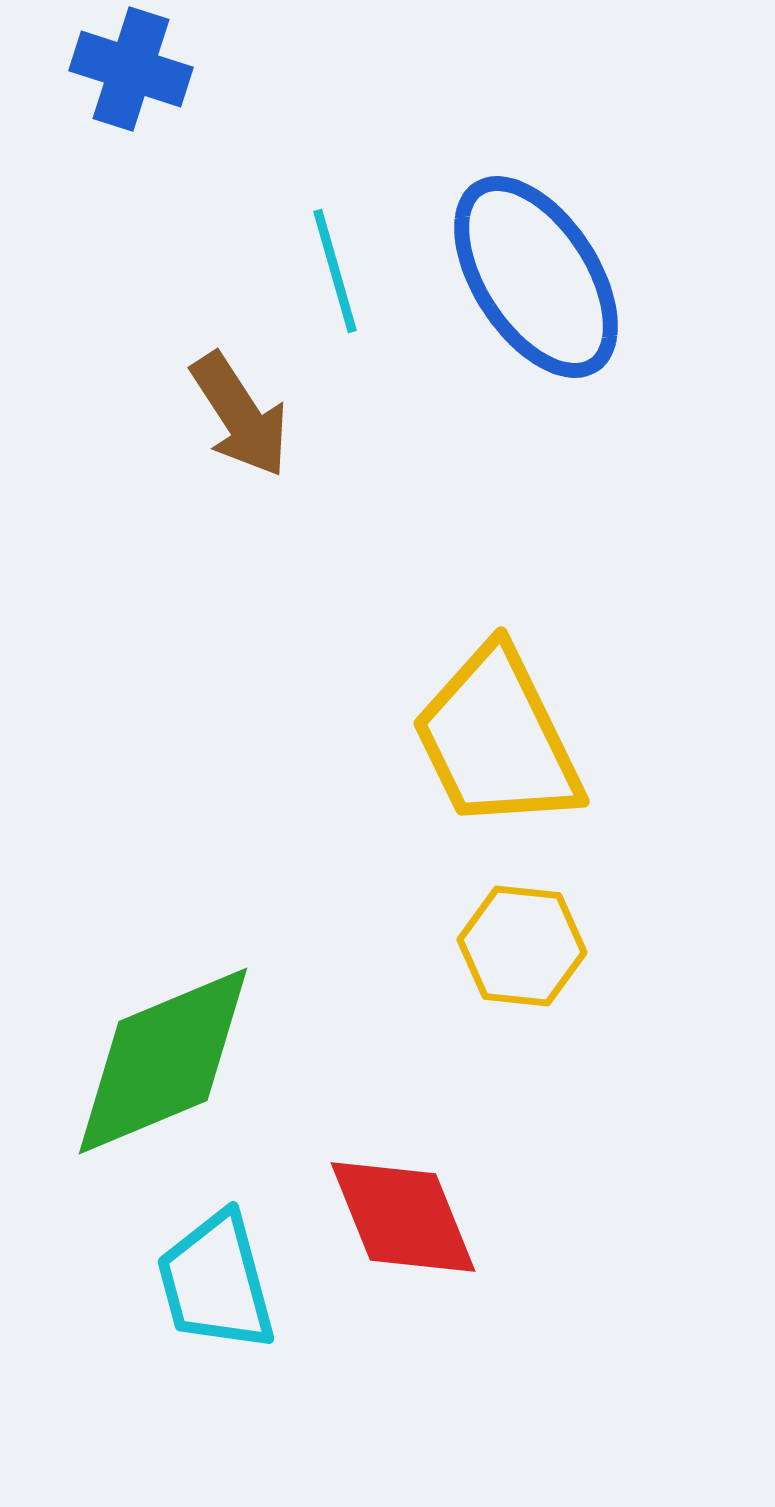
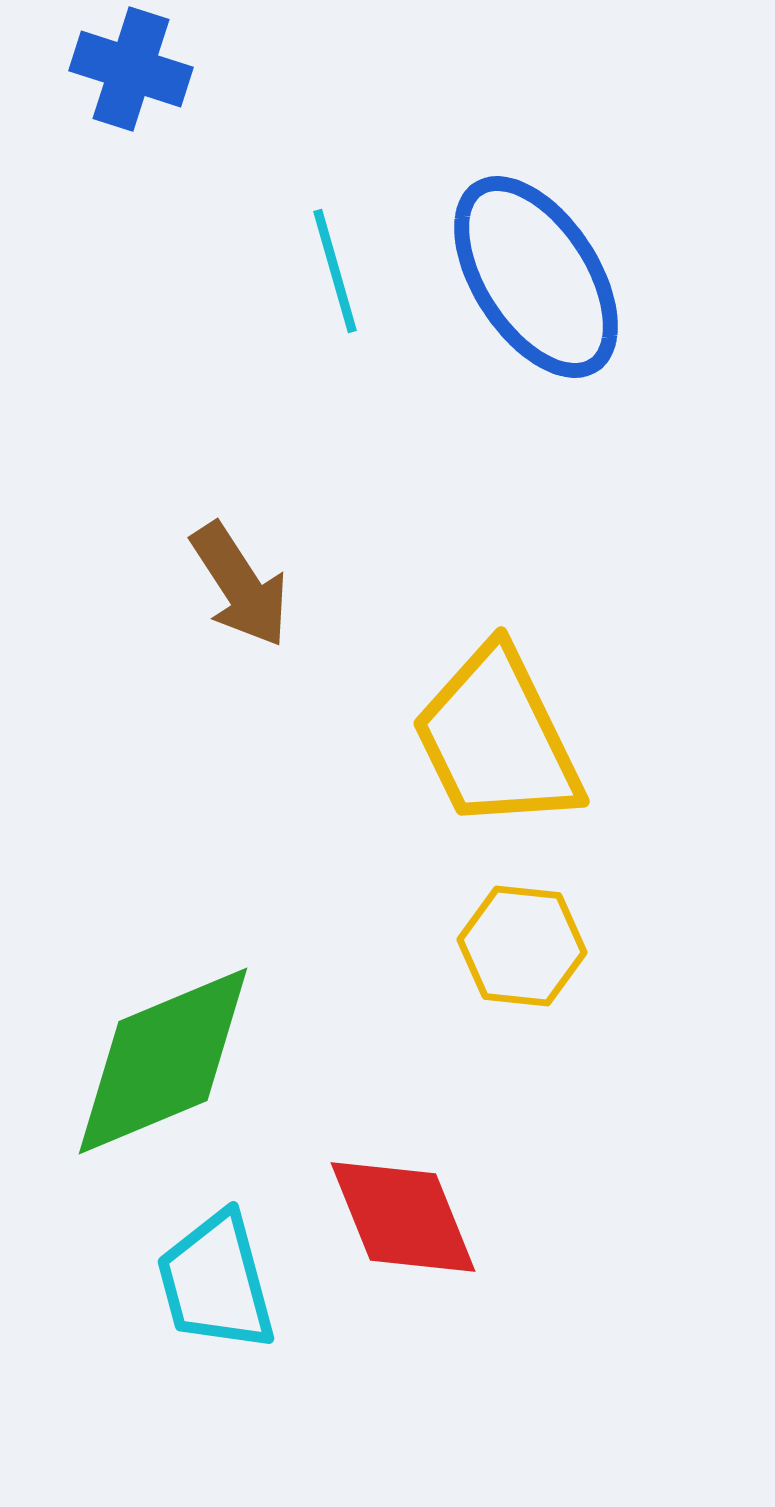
brown arrow: moved 170 px down
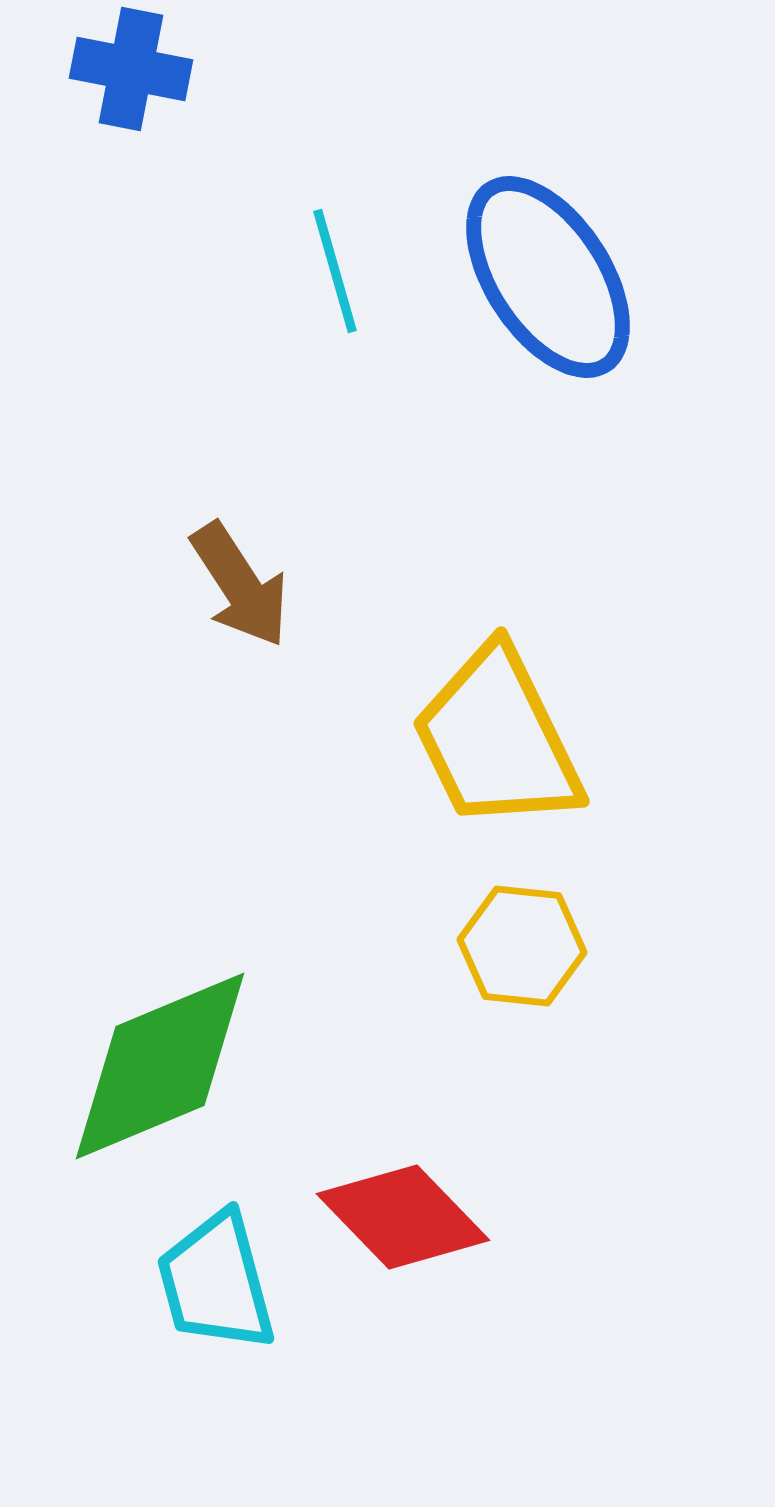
blue cross: rotated 7 degrees counterclockwise
blue ellipse: moved 12 px right
green diamond: moved 3 px left, 5 px down
red diamond: rotated 22 degrees counterclockwise
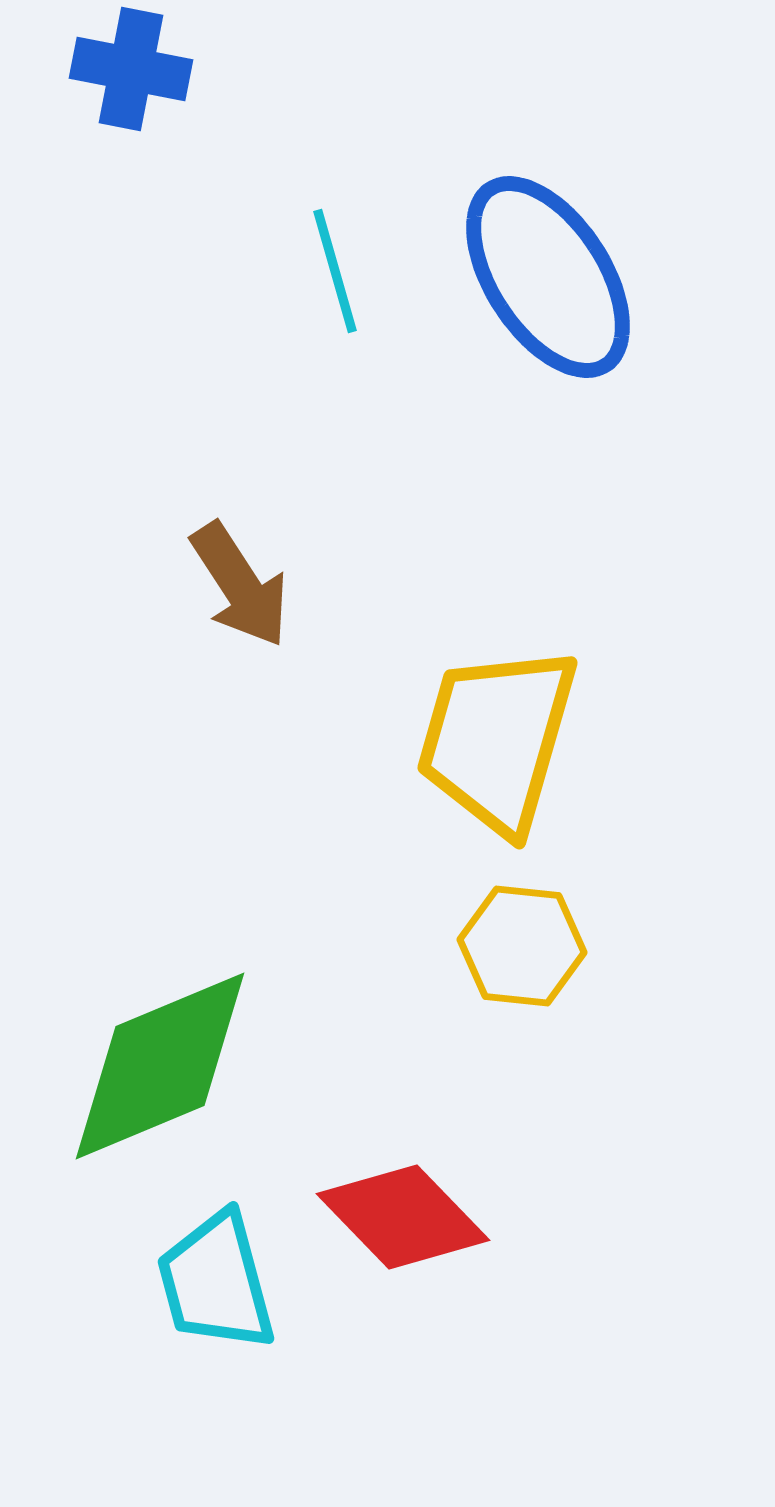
yellow trapezoid: rotated 42 degrees clockwise
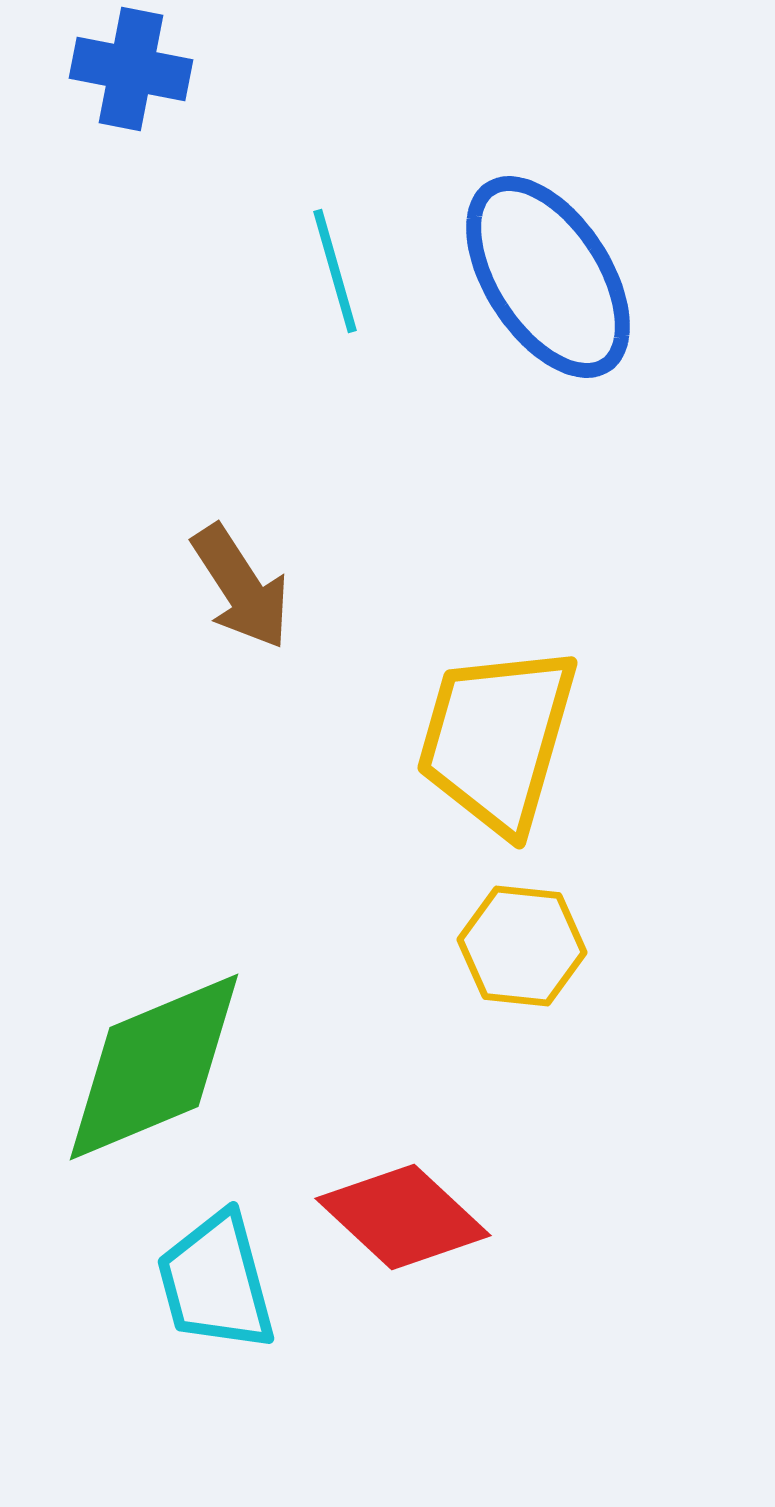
brown arrow: moved 1 px right, 2 px down
green diamond: moved 6 px left, 1 px down
red diamond: rotated 3 degrees counterclockwise
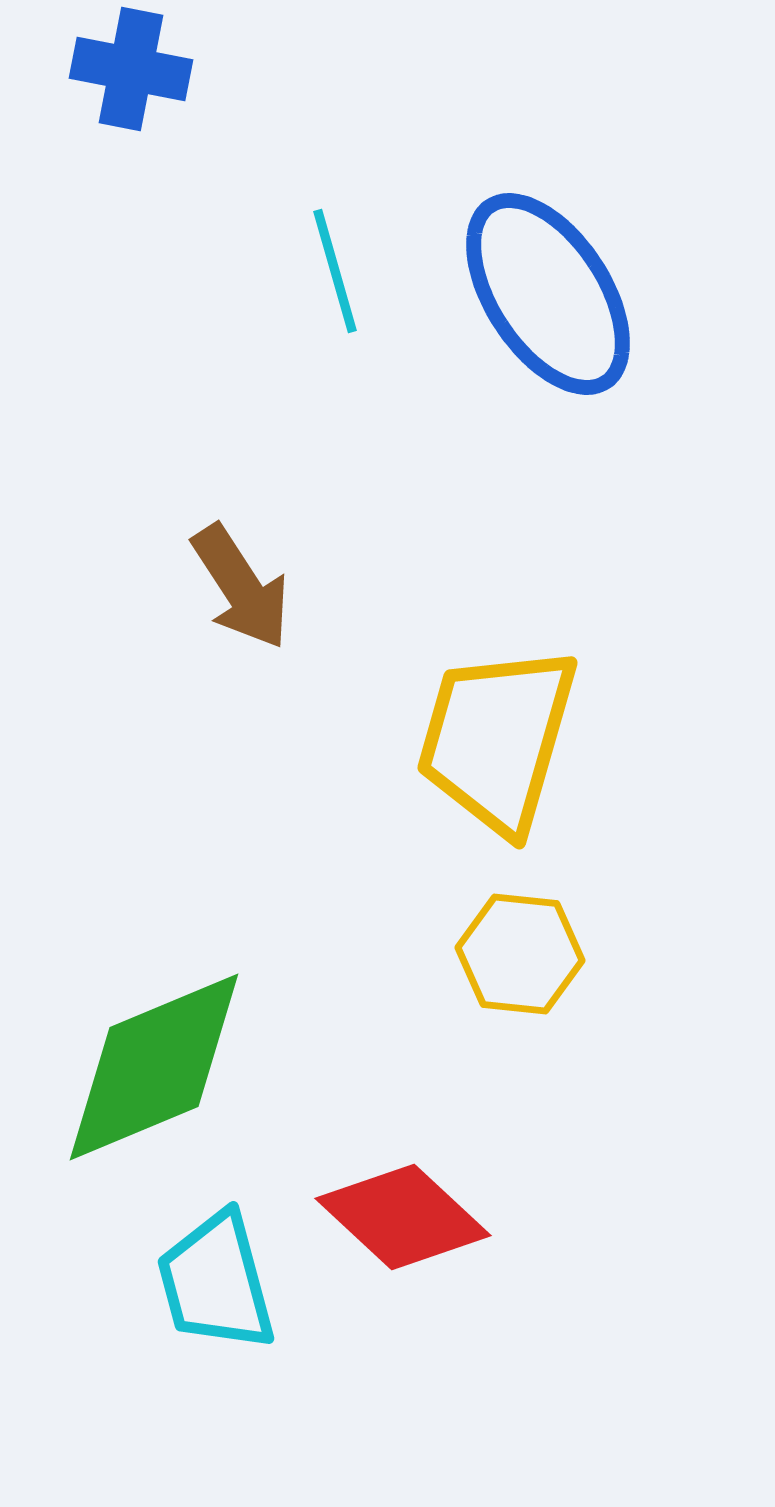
blue ellipse: moved 17 px down
yellow hexagon: moved 2 px left, 8 px down
